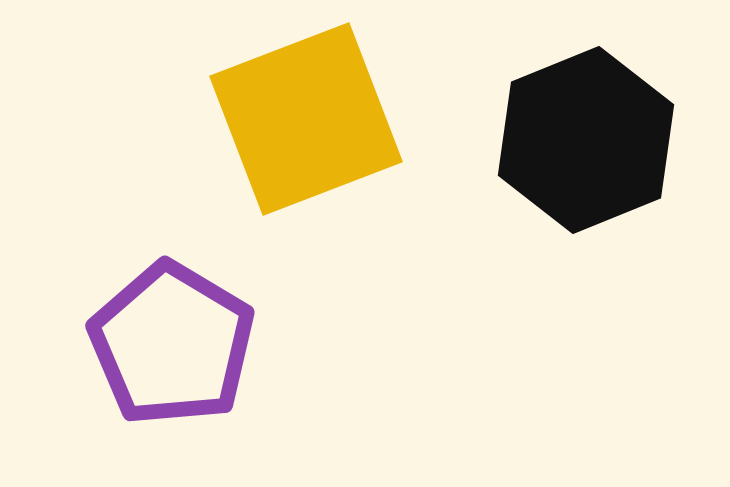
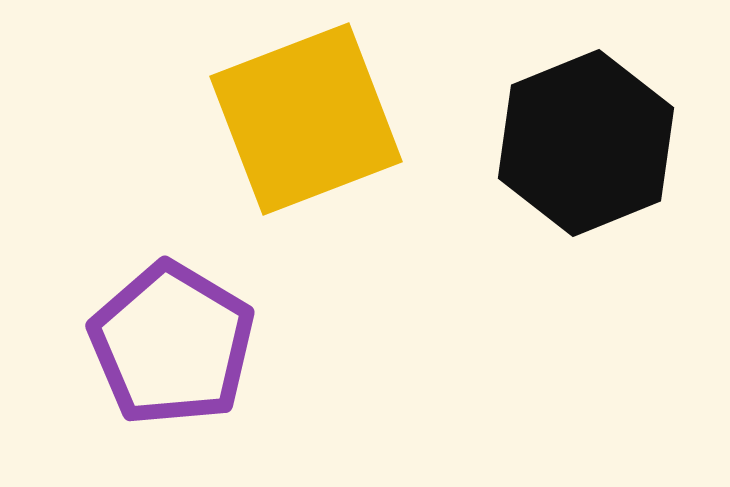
black hexagon: moved 3 px down
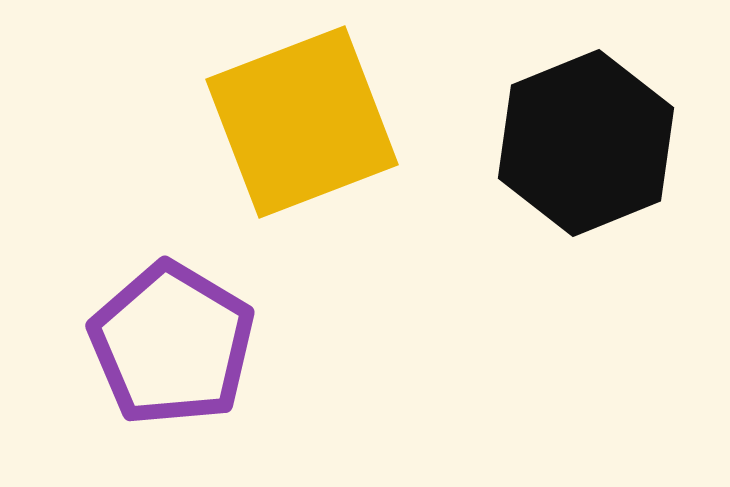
yellow square: moved 4 px left, 3 px down
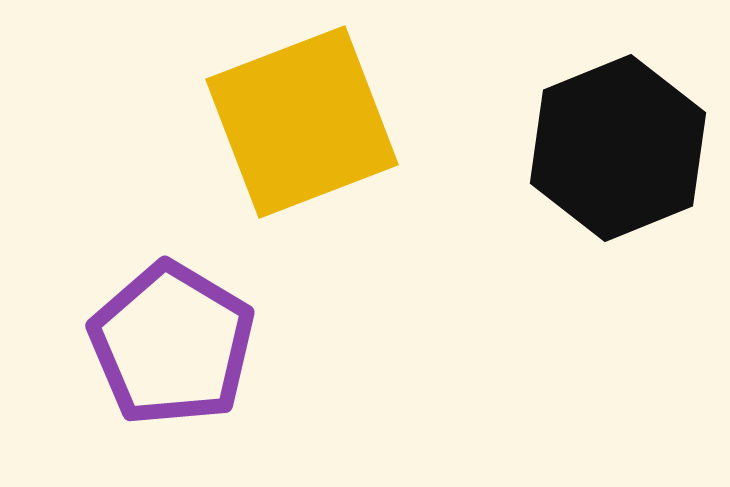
black hexagon: moved 32 px right, 5 px down
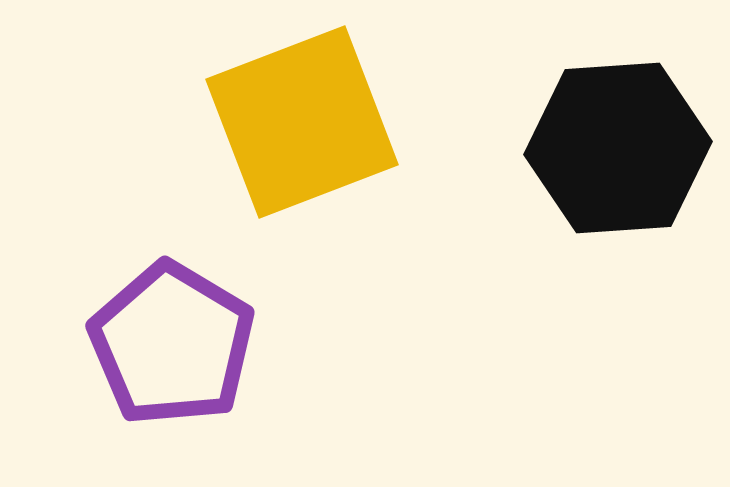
black hexagon: rotated 18 degrees clockwise
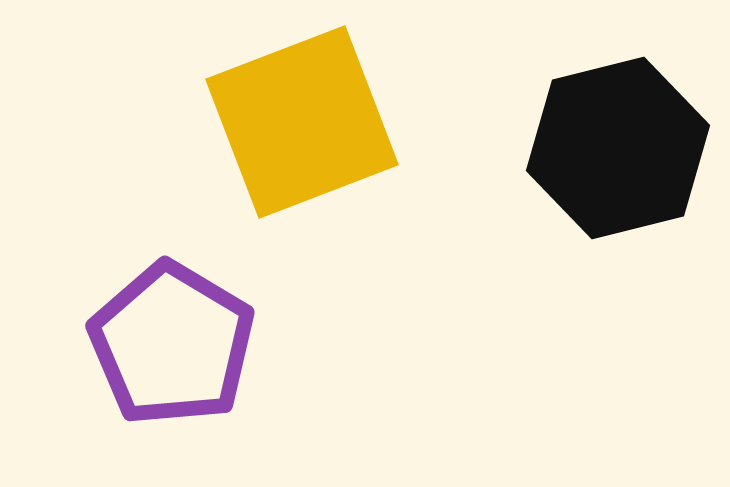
black hexagon: rotated 10 degrees counterclockwise
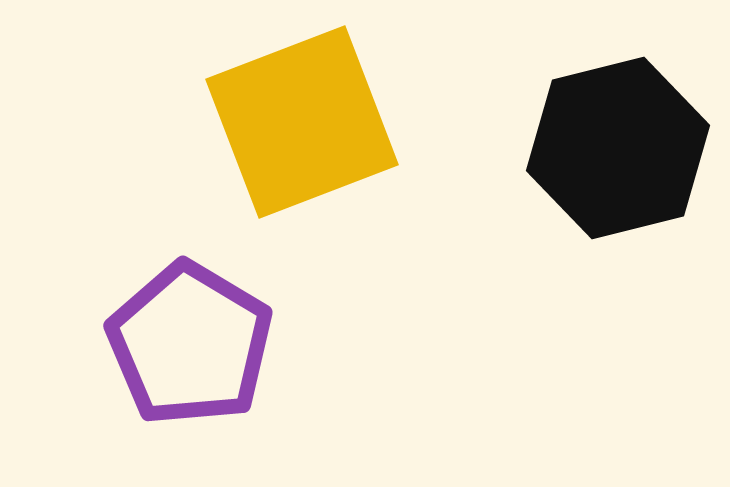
purple pentagon: moved 18 px right
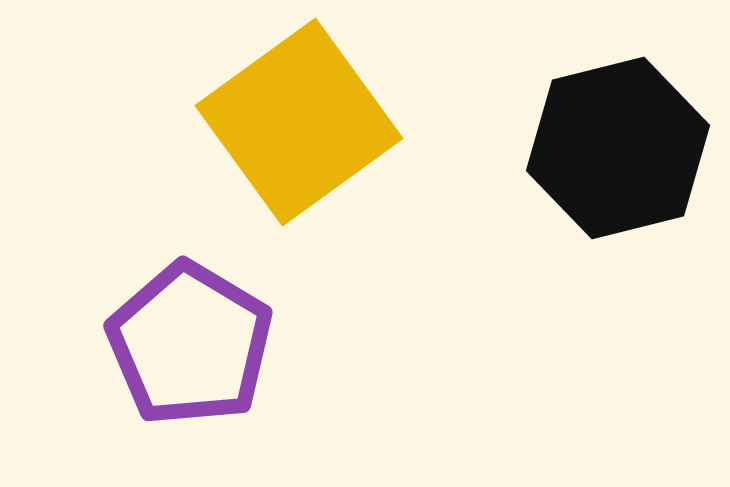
yellow square: moved 3 px left; rotated 15 degrees counterclockwise
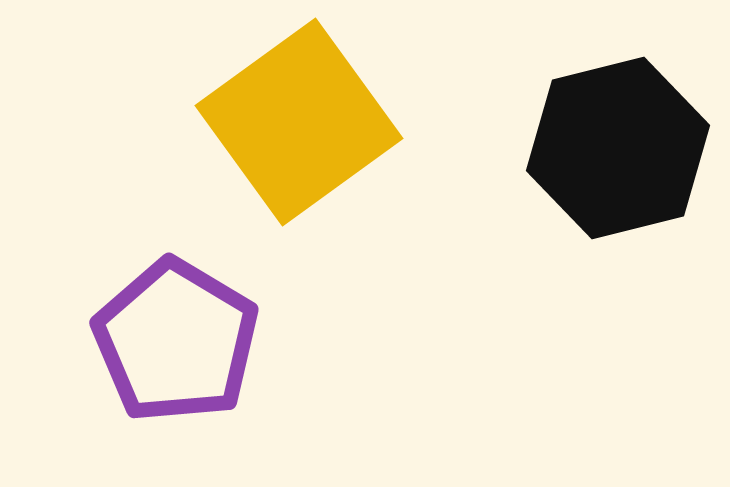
purple pentagon: moved 14 px left, 3 px up
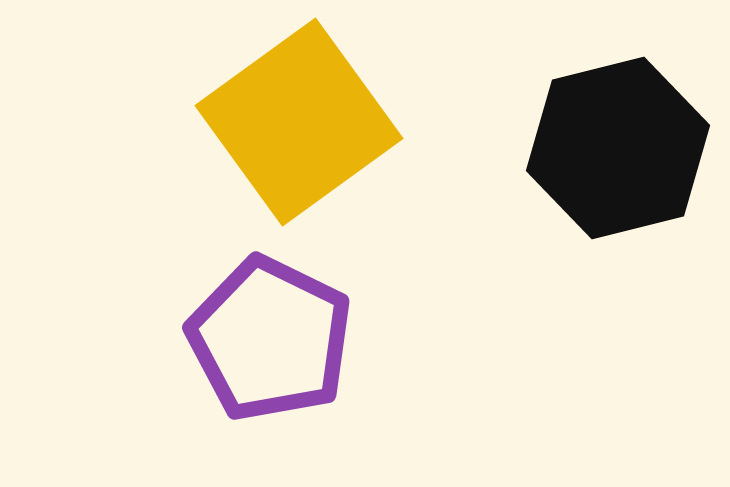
purple pentagon: moved 94 px right, 2 px up; rotated 5 degrees counterclockwise
